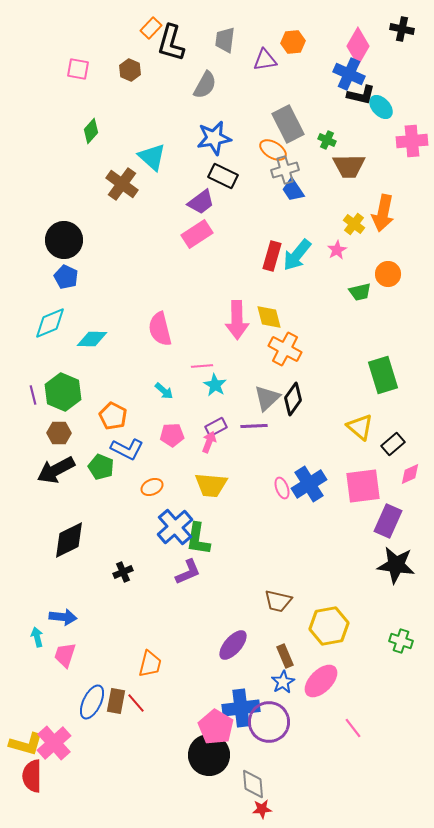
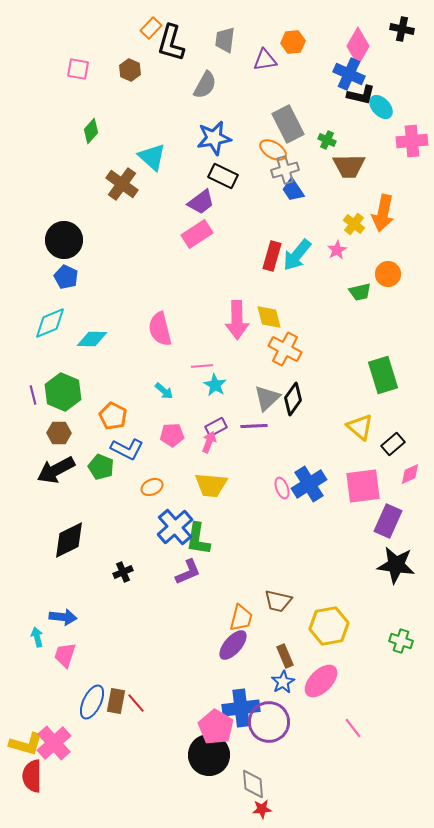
orange trapezoid at (150, 664): moved 91 px right, 46 px up
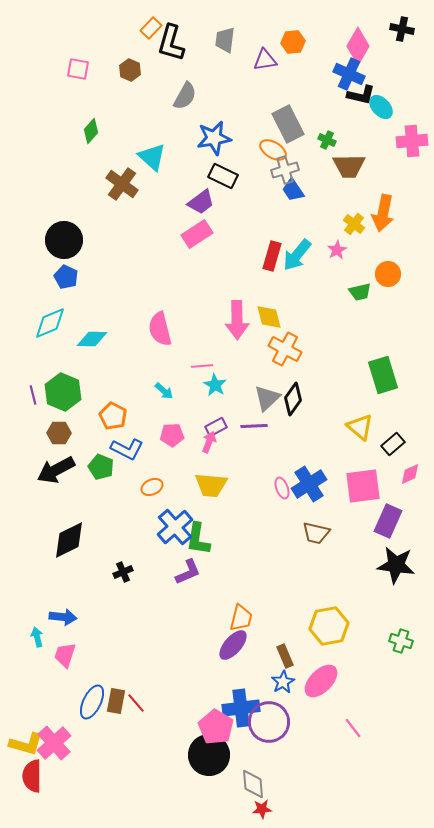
gray semicircle at (205, 85): moved 20 px left, 11 px down
brown trapezoid at (278, 601): moved 38 px right, 68 px up
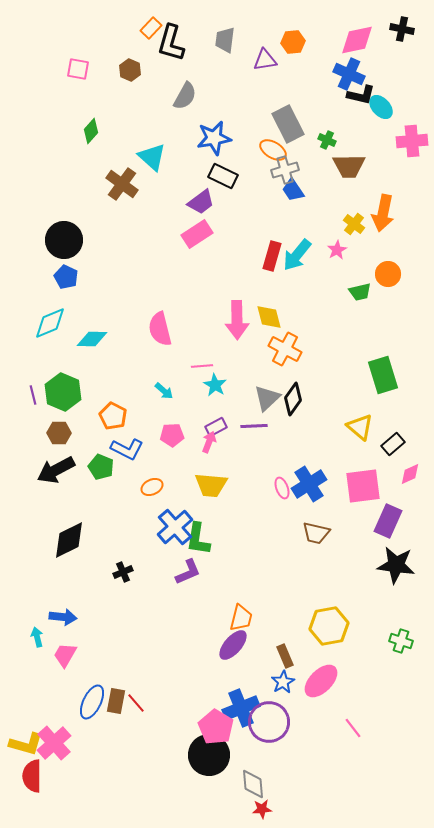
pink diamond at (358, 46): moved 1 px left, 6 px up; rotated 48 degrees clockwise
pink trapezoid at (65, 655): rotated 12 degrees clockwise
blue cross at (241, 708): rotated 15 degrees counterclockwise
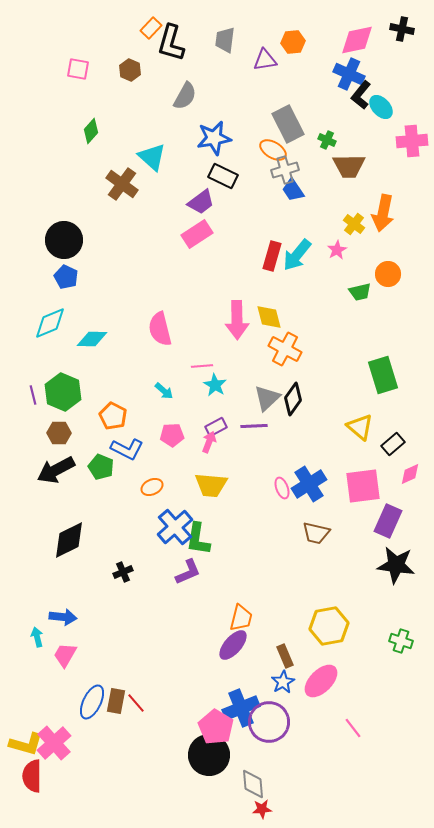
black L-shape at (361, 95): rotated 116 degrees clockwise
